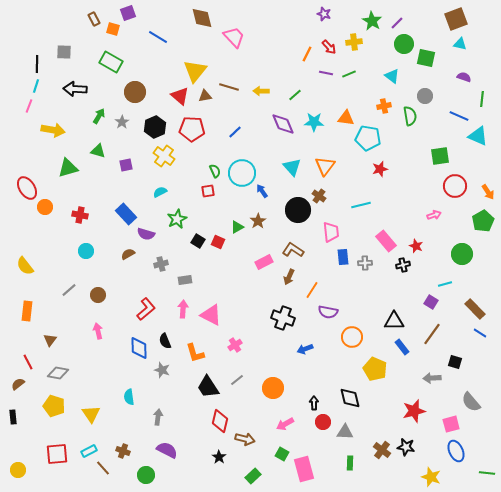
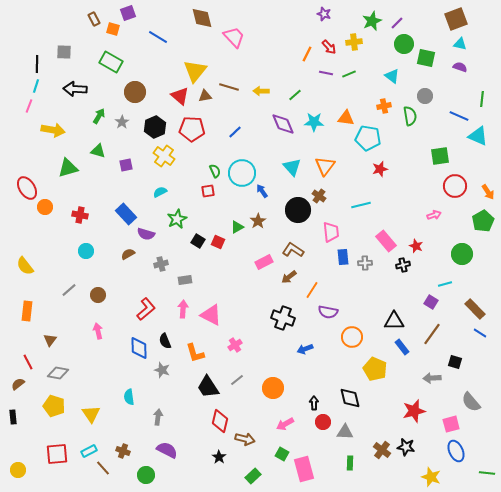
green star at (372, 21): rotated 18 degrees clockwise
purple semicircle at (464, 77): moved 4 px left, 10 px up
brown arrow at (289, 277): rotated 28 degrees clockwise
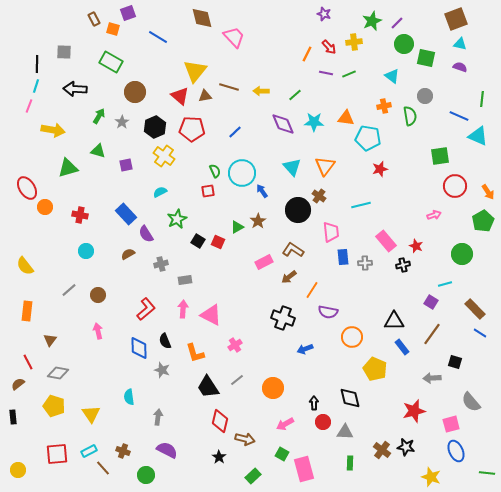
purple semicircle at (146, 234): rotated 42 degrees clockwise
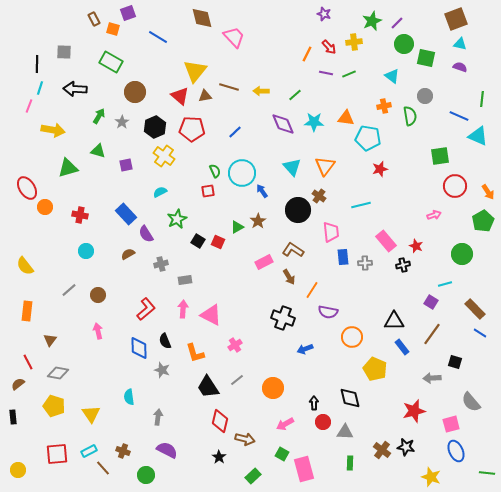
cyan line at (36, 86): moved 4 px right, 2 px down
brown arrow at (289, 277): rotated 84 degrees counterclockwise
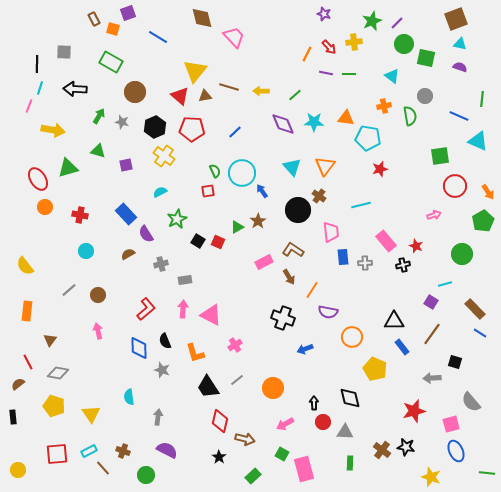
green line at (349, 74): rotated 24 degrees clockwise
gray star at (122, 122): rotated 24 degrees counterclockwise
cyan triangle at (478, 136): moved 5 px down
red ellipse at (27, 188): moved 11 px right, 9 px up
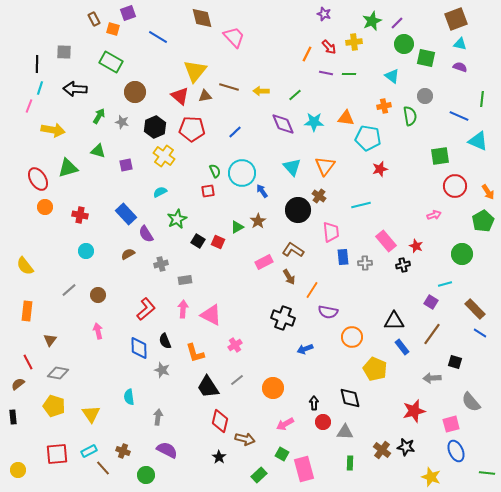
green rectangle at (253, 476): moved 6 px right, 1 px up
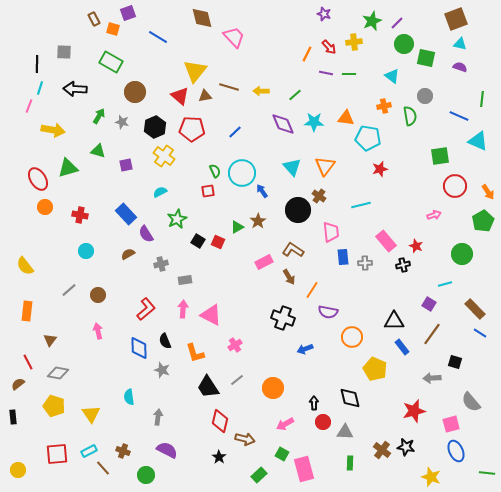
purple square at (431, 302): moved 2 px left, 2 px down
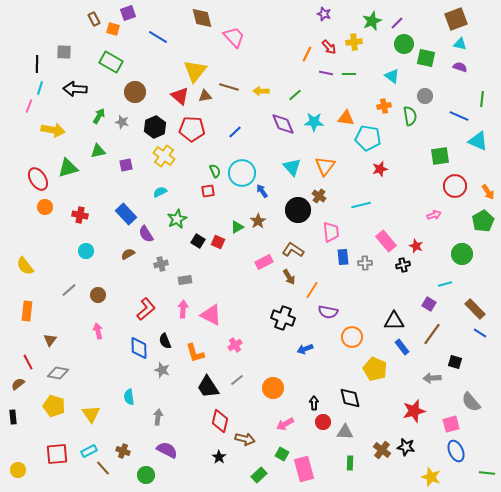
green triangle at (98, 151): rotated 28 degrees counterclockwise
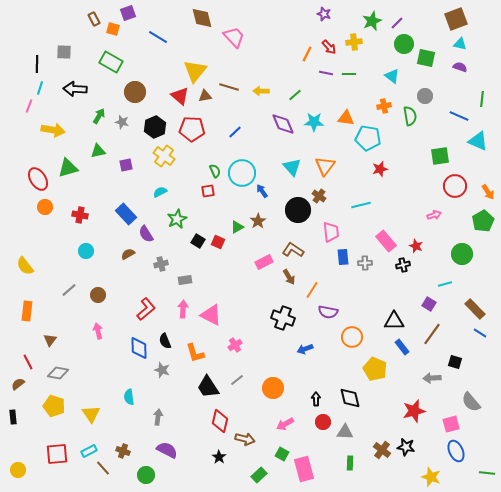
black arrow at (314, 403): moved 2 px right, 4 px up
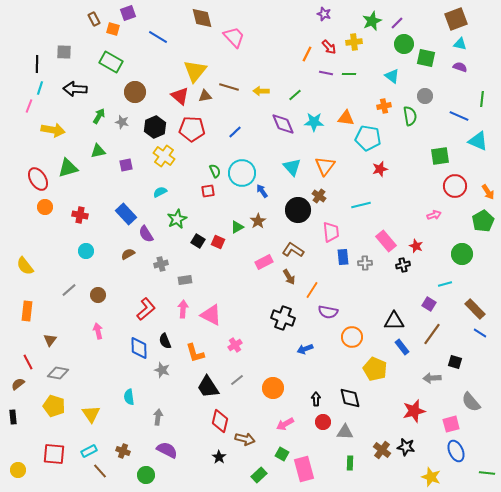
red square at (57, 454): moved 3 px left; rotated 10 degrees clockwise
brown line at (103, 468): moved 3 px left, 3 px down
